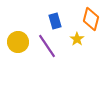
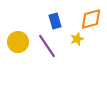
orange diamond: rotated 60 degrees clockwise
yellow star: rotated 16 degrees clockwise
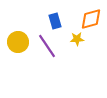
yellow star: rotated 16 degrees clockwise
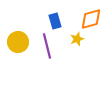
yellow star: rotated 16 degrees counterclockwise
purple line: rotated 20 degrees clockwise
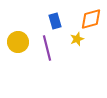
purple line: moved 2 px down
